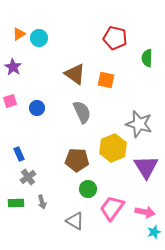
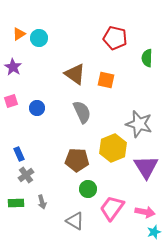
pink square: moved 1 px right
gray cross: moved 2 px left, 2 px up
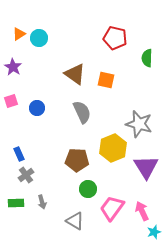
pink arrow: moved 3 px left, 1 px up; rotated 126 degrees counterclockwise
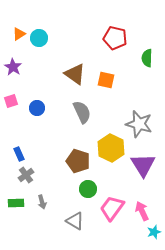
yellow hexagon: moved 2 px left; rotated 12 degrees counterclockwise
brown pentagon: moved 1 px right, 1 px down; rotated 15 degrees clockwise
purple triangle: moved 3 px left, 2 px up
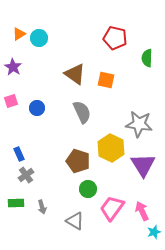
gray star: rotated 8 degrees counterclockwise
gray arrow: moved 5 px down
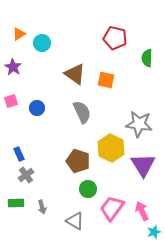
cyan circle: moved 3 px right, 5 px down
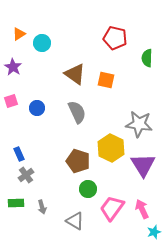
gray semicircle: moved 5 px left
pink arrow: moved 2 px up
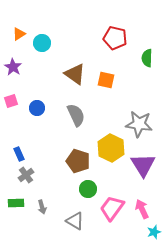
gray semicircle: moved 1 px left, 3 px down
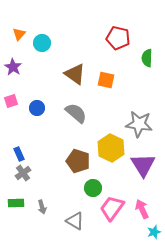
orange triangle: rotated 16 degrees counterclockwise
red pentagon: moved 3 px right
gray semicircle: moved 2 px up; rotated 25 degrees counterclockwise
gray cross: moved 3 px left, 2 px up
green circle: moved 5 px right, 1 px up
